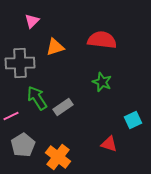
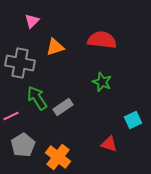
gray cross: rotated 12 degrees clockwise
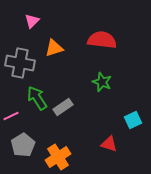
orange triangle: moved 1 px left, 1 px down
orange cross: rotated 20 degrees clockwise
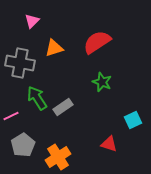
red semicircle: moved 5 px left, 2 px down; rotated 40 degrees counterclockwise
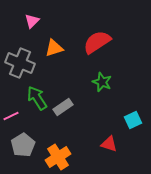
gray cross: rotated 12 degrees clockwise
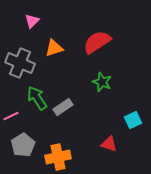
orange cross: rotated 20 degrees clockwise
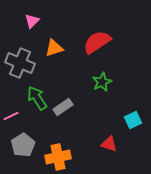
green star: rotated 24 degrees clockwise
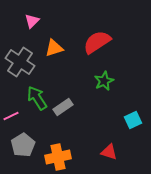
gray cross: moved 1 px up; rotated 12 degrees clockwise
green star: moved 2 px right, 1 px up
red triangle: moved 8 px down
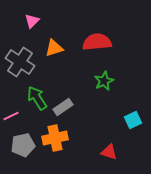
red semicircle: rotated 28 degrees clockwise
gray pentagon: rotated 20 degrees clockwise
orange cross: moved 3 px left, 19 px up
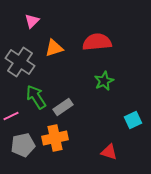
green arrow: moved 1 px left, 1 px up
